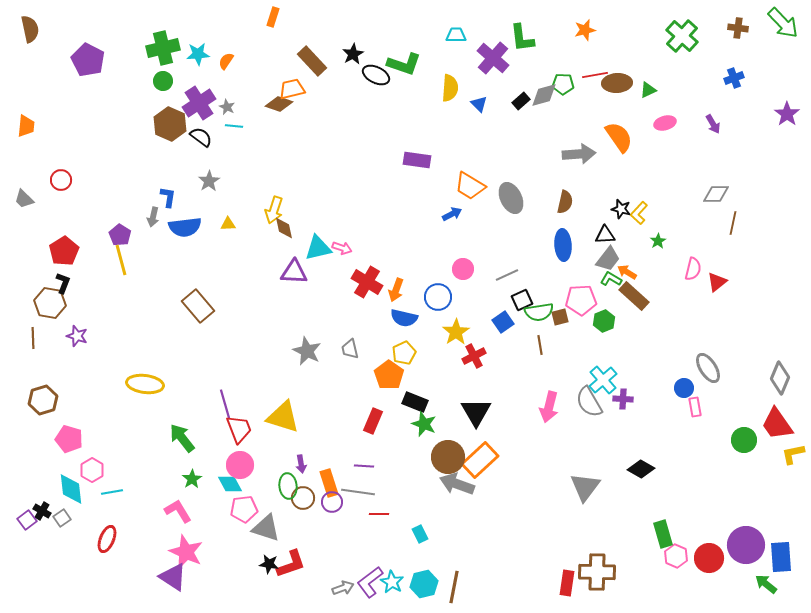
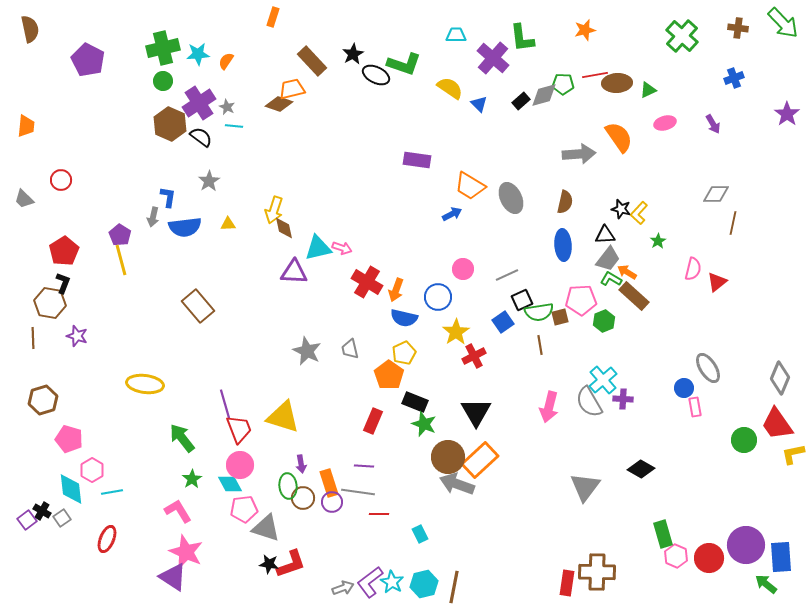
yellow semicircle at (450, 88): rotated 60 degrees counterclockwise
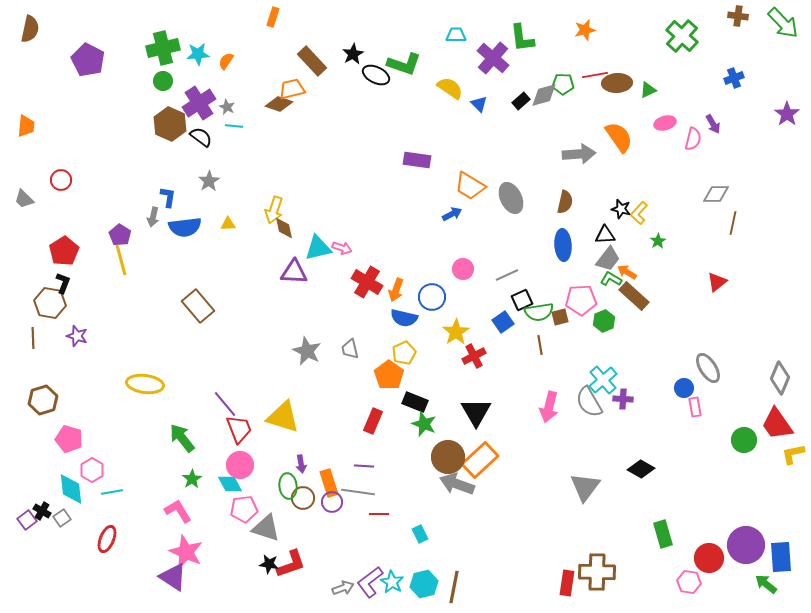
brown cross at (738, 28): moved 12 px up
brown semicircle at (30, 29): rotated 24 degrees clockwise
pink semicircle at (693, 269): moved 130 px up
blue circle at (438, 297): moved 6 px left
purple line at (225, 404): rotated 24 degrees counterclockwise
pink hexagon at (676, 556): moved 13 px right, 26 px down; rotated 15 degrees counterclockwise
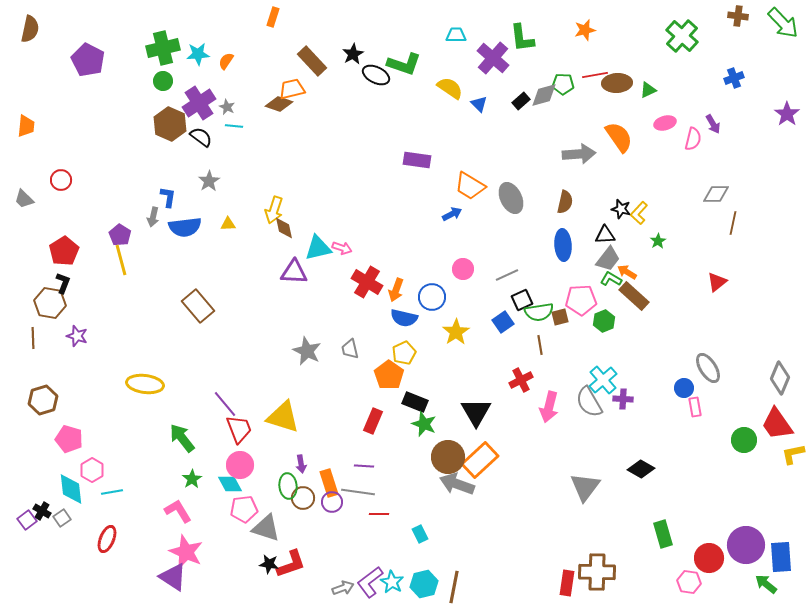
red cross at (474, 356): moved 47 px right, 24 px down
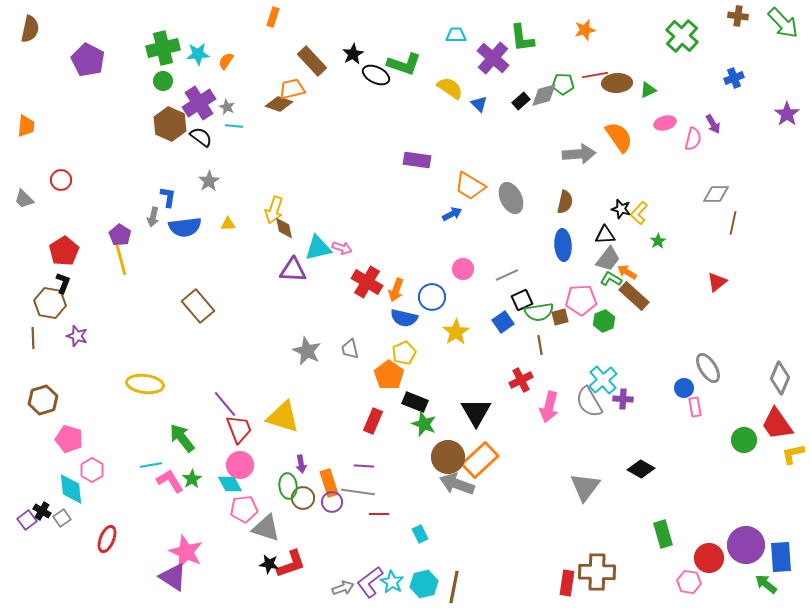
purple triangle at (294, 272): moved 1 px left, 2 px up
cyan line at (112, 492): moved 39 px right, 27 px up
pink L-shape at (178, 511): moved 8 px left, 30 px up
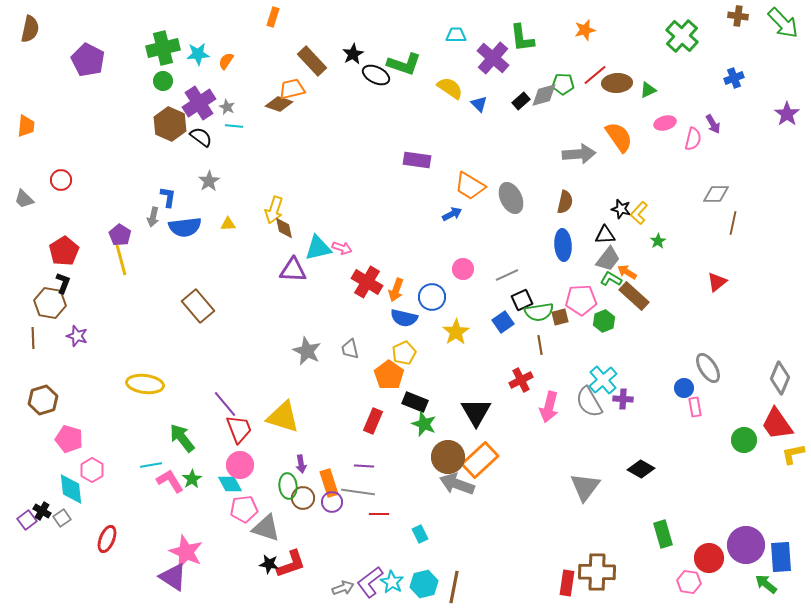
red line at (595, 75): rotated 30 degrees counterclockwise
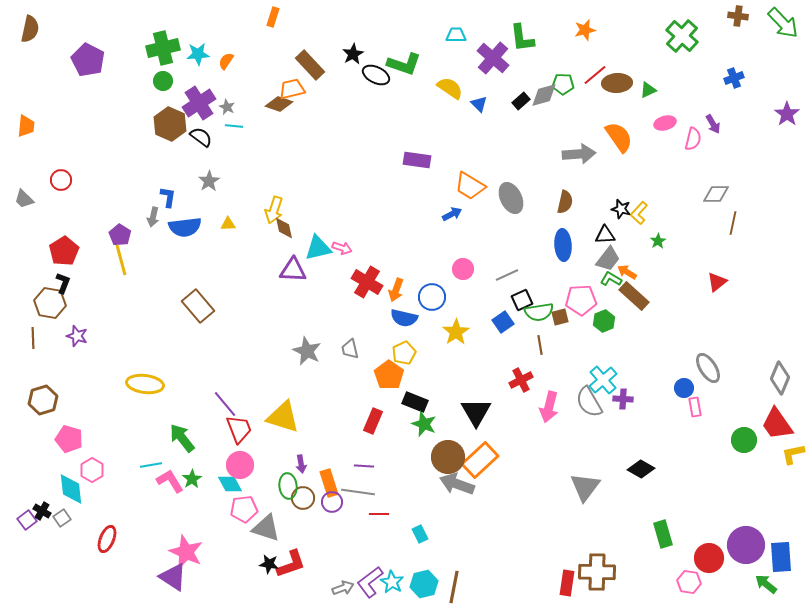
brown rectangle at (312, 61): moved 2 px left, 4 px down
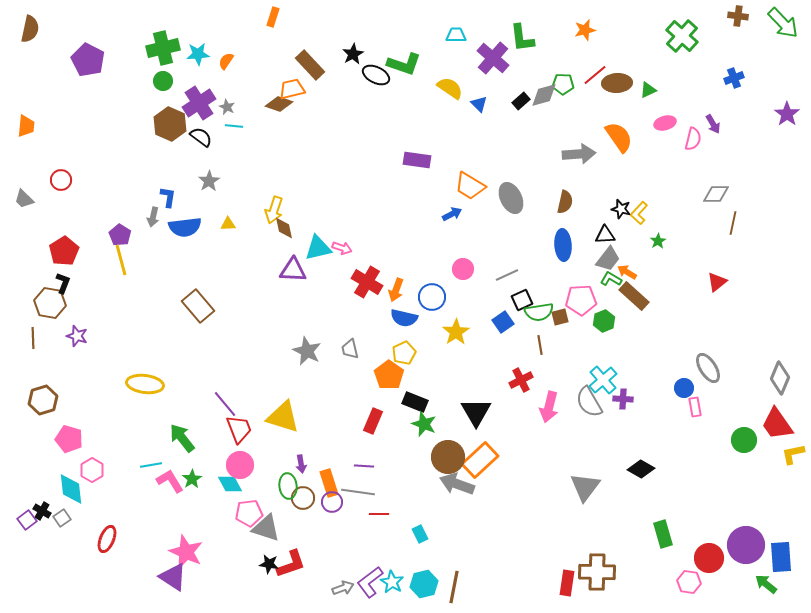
pink pentagon at (244, 509): moved 5 px right, 4 px down
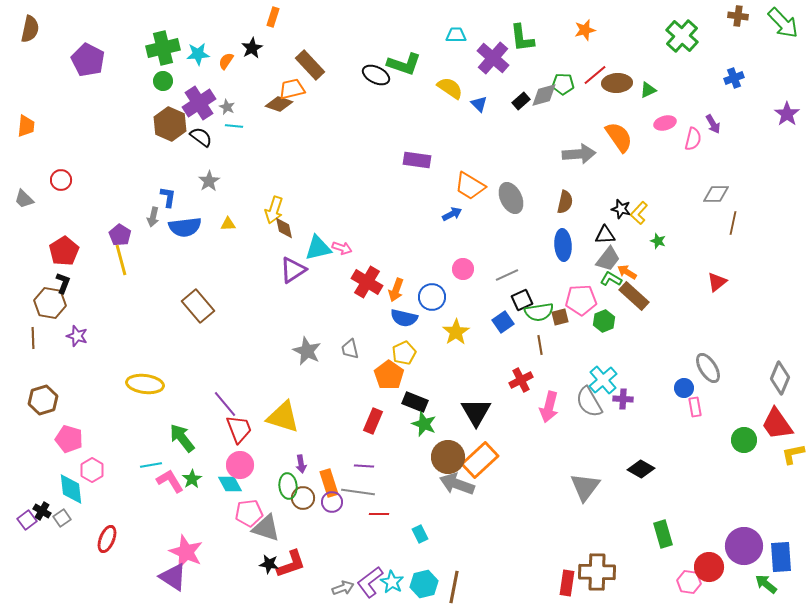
black star at (353, 54): moved 101 px left, 6 px up
green star at (658, 241): rotated 21 degrees counterclockwise
purple triangle at (293, 270): rotated 36 degrees counterclockwise
purple circle at (746, 545): moved 2 px left, 1 px down
red circle at (709, 558): moved 9 px down
